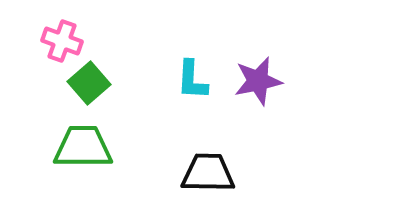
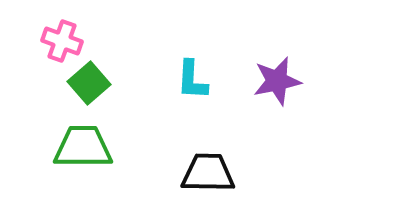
purple star: moved 19 px right
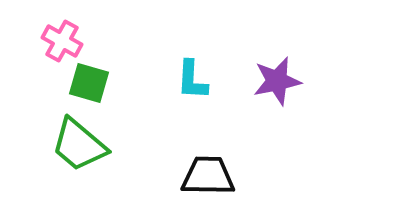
pink cross: rotated 9 degrees clockwise
green square: rotated 33 degrees counterclockwise
green trapezoid: moved 4 px left, 2 px up; rotated 140 degrees counterclockwise
black trapezoid: moved 3 px down
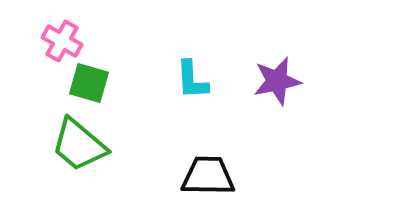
cyan L-shape: rotated 6 degrees counterclockwise
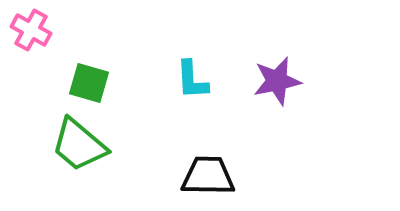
pink cross: moved 31 px left, 11 px up
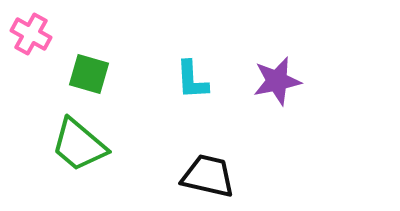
pink cross: moved 4 px down
green square: moved 9 px up
black trapezoid: rotated 12 degrees clockwise
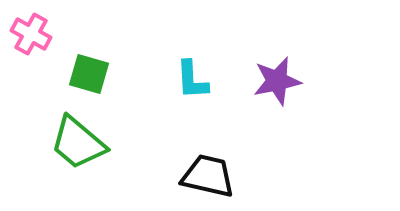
green trapezoid: moved 1 px left, 2 px up
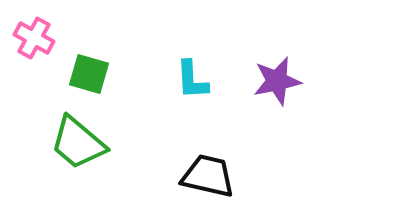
pink cross: moved 3 px right, 4 px down
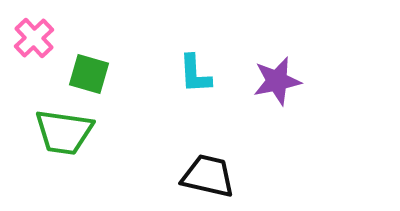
pink cross: rotated 18 degrees clockwise
cyan L-shape: moved 3 px right, 6 px up
green trapezoid: moved 14 px left, 11 px up; rotated 32 degrees counterclockwise
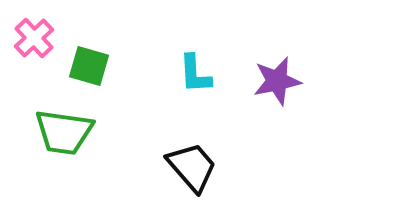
green square: moved 8 px up
black trapezoid: moved 16 px left, 9 px up; rotated 36 degrees clockwise
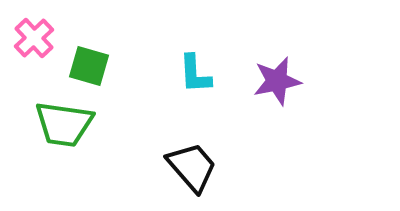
green trapezoid: moved 8 px up
